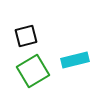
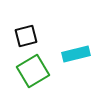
cyan rectangle: moved 1 px right, 6 px up
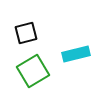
black square: moved 3 px up
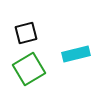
green square: moved 4 px left, 2 px up
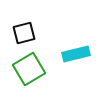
black square: moved 2 px left
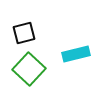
green square: rotated 16 degrees counterclockwise
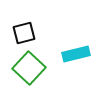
green square: moved 1 px up
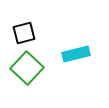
green square: moved 2 px left
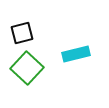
black square: moved 2 px left
